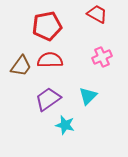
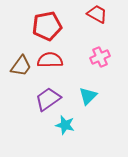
pink cross: moved 2 px left
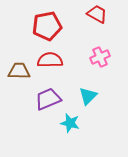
brown trapezoid: moved 2 px left, 5 px down; rotated 125 degrees counterclockwise
purple trapezoid: rotated 12 degrees clockwise
cyan star: moved 5 px right, 2 px up
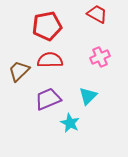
brown trapezoid: rotated 45 degrees counterclockwise
cyan star: rotated 12 degrees clockwise
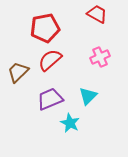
red pentagon: moved 2 px left, 2 px down
red semicircle: rotated 40 degrees counterclockwise
brown trapezoid: moved 1 px left, 1 px down
purple trapezoid: moved 2 px right
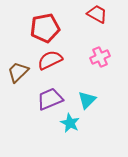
red semicircle: rotated 15 degrees clockwise
cyan triangle: moved 1 px left, 4 px down
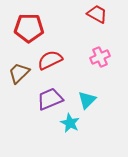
red pentagon: moved 16 px left; rotated 12 degrees clockwise
brown trapezoid: moved 1 px right, 1 px down
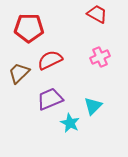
cyan triangle: moved 6 px right, 6 px down
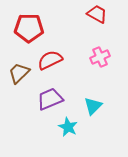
cyan star: moved 2 px left, 4 px down
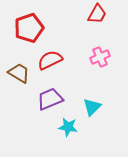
red trapezoid: rotated 90 degrees clockwise
red pentagon: rotated 20 degrees counterclockwise
brown trapezoid: rotated 75 degrees clockwise
cyan triangle: moved 1 px left, 1 px down
cyan star: rotated 18 degrees counterclockwise
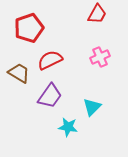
purple trapezoid: moved 3 px up; rotated 148 degrees clockwise
